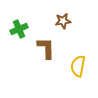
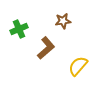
brown L-shape: rotated 50 degrees clockwise
yellow semicircle: rotated 30 degrees clockwise
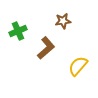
green cross: moved 1 px left, 2 px down
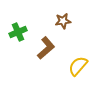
green cross: moved 1 px down
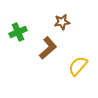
brown star: moved 1 px left, 1 px down
brown L-shape: moved 2 px right
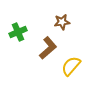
yellow semicircle: moved 7 px left
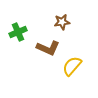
brown L-shape: rotated 65 degrees clockwise
yellow semicircle: moved 1 px right
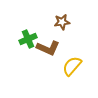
green cross: moved 10 px right, 7 px down
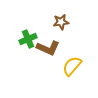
brown star: moved 1 px left
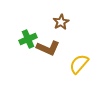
brown star: rotated 21 degrees counterclockwise
yellow semicircle: moved 7 px right, 2 px up
